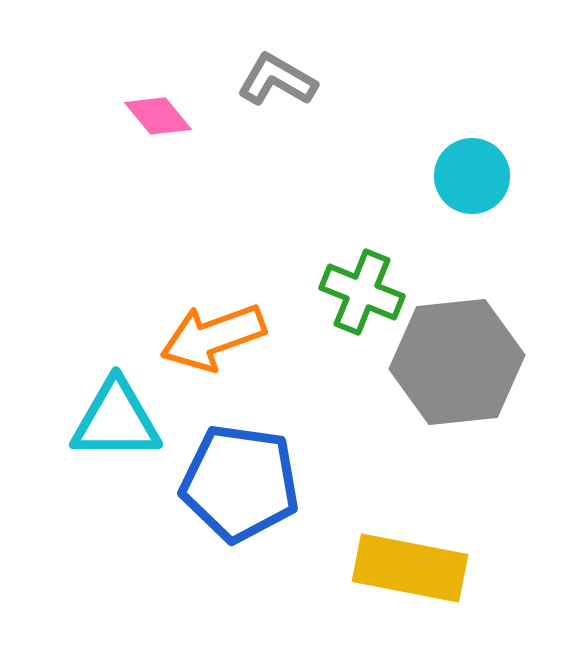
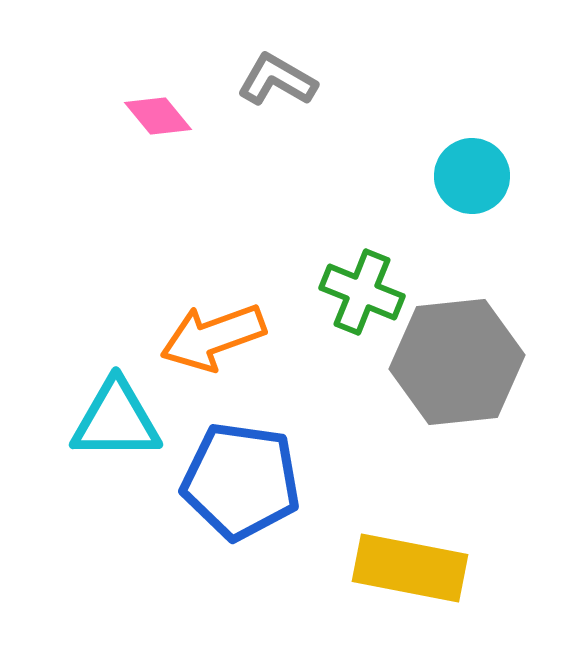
blue pentagon: moved 1 px right, 2 px up
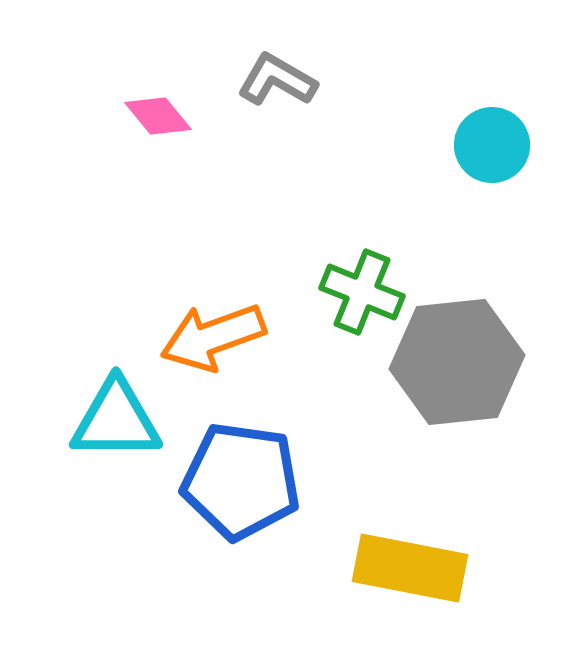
cyan circle: moved 20 px right, 31 px up
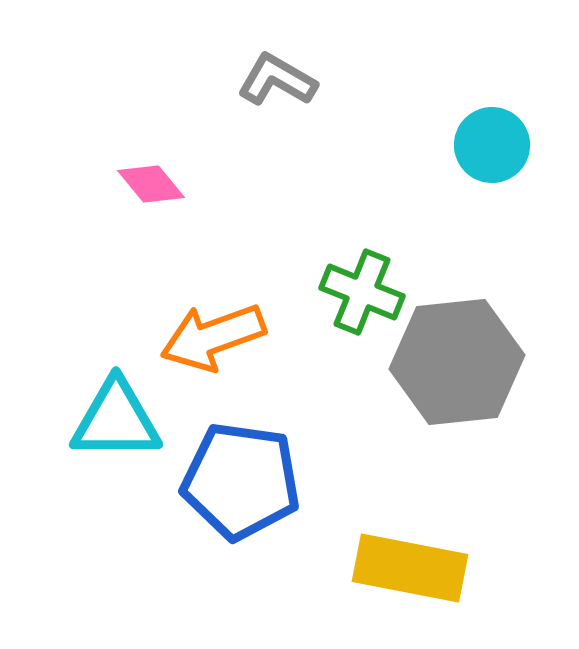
pink diamond: moved 7 px left, 68 px down
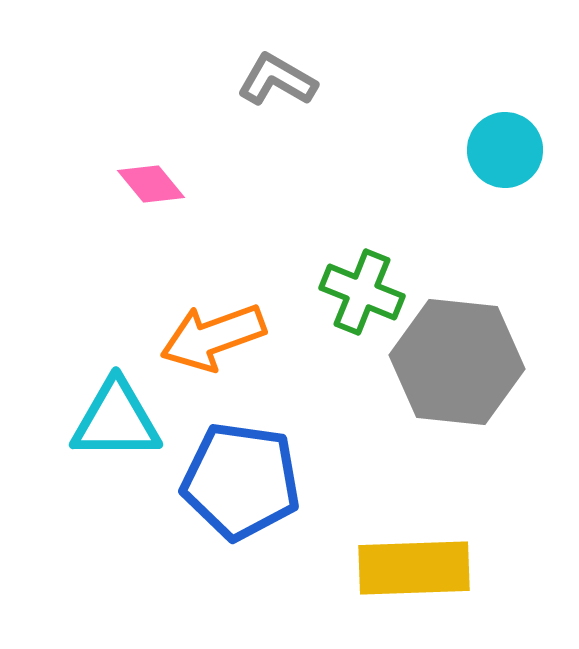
cyan circle: moved 13 px right, 5 px down
gray hexagon: rotated 12 degrees clockwise
yellow rectangle: moved 4 px right; rotated 13 degrees counterclockwise
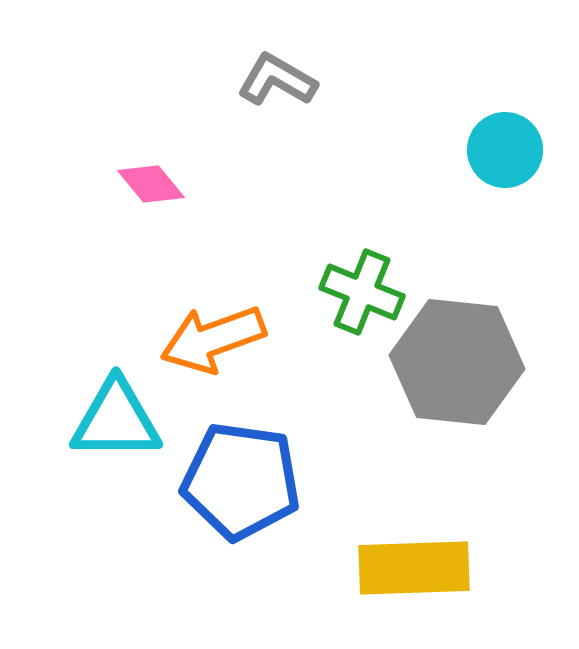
orange arrow: moved 2 px down
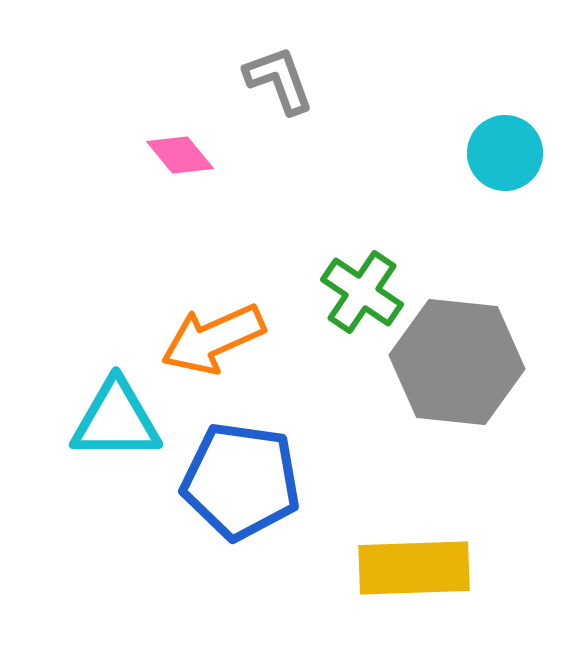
gray L-shape: moved 2 px right; rotated 40 degrees clockwise
cyan circle: moved 3 px down
pink diamond: moved 29 px right, 29 px up
green cross: rotated 12 degrees clockwise
orange arrow: rotated 4 degrees counterclockwise
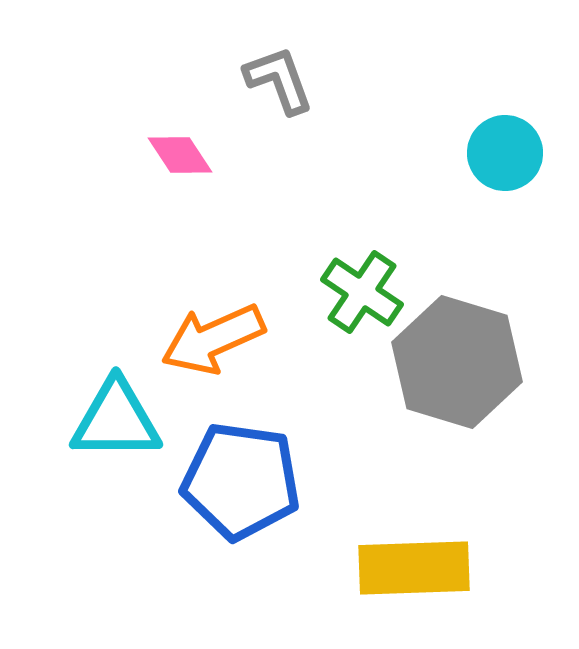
pink diamond: rotated 6 degrees clockwise
gray hexagon: rotated 11 degrees clockwise
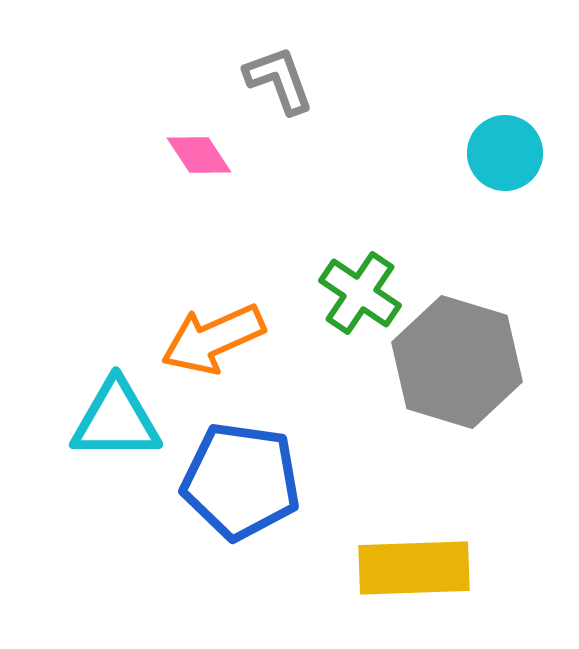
pink diamond: moved 19 px right
green cross: moved 2 px left, 1 px down
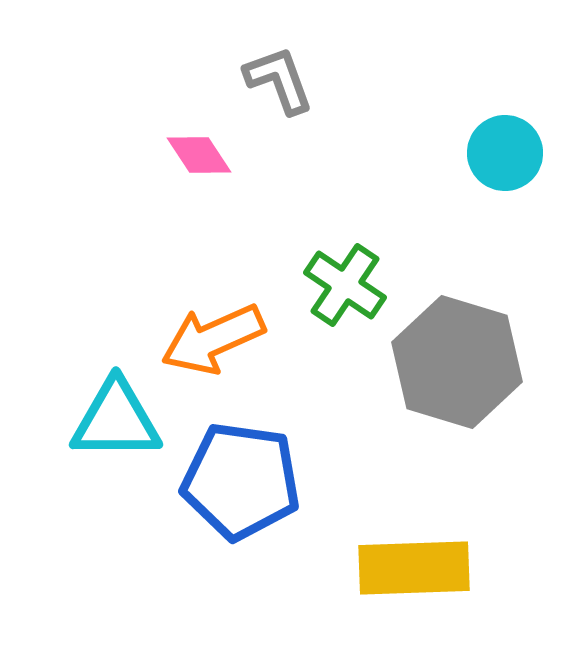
green cross: moved 15 px left, 8 px up
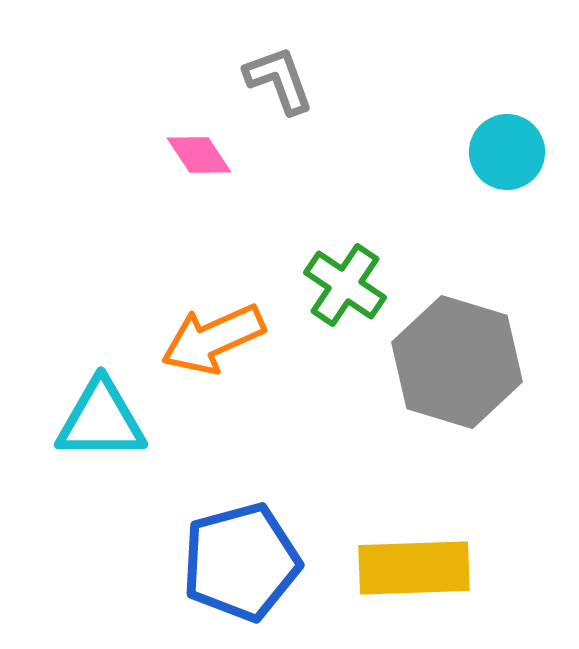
cyan circle: moved 2 px right, 1 px up
cyan triangle: moved 15 px left
blue pentagon: moved 81 px down; rotated 23 degrees counterclockwise
